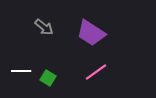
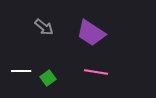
pink line: rotated 45 degrees clockwise
green square: rotated 21 degrees clockwise
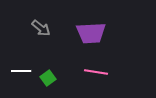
gray arrow: moved 3 px left, 1 px down
purple trapezoid: rotated 36 degrees counterclockwise
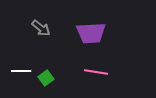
green square: moved 2 px left
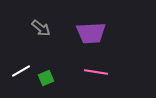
white line: rotated 30 degrees counterclockwise
green square: rotated 14 degrees clockwise
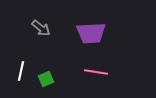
white line: rotated 48 degrees counterclockwise
green square: moved 1 px down
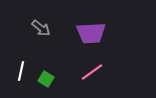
pink line: moved 4 px left; rotated 45 degrees counterclockwise
green square: rotated 35 degrees counterclockwise
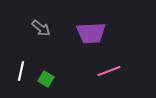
pink line: moved 17 px right, 1 px up; rotated 15 degrees clockwise
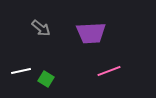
white line: rotated 66 degrees clockwise
